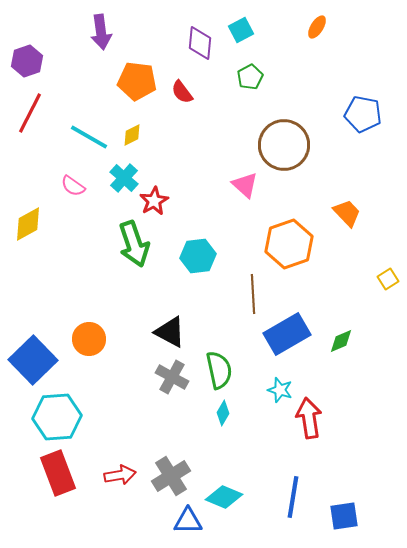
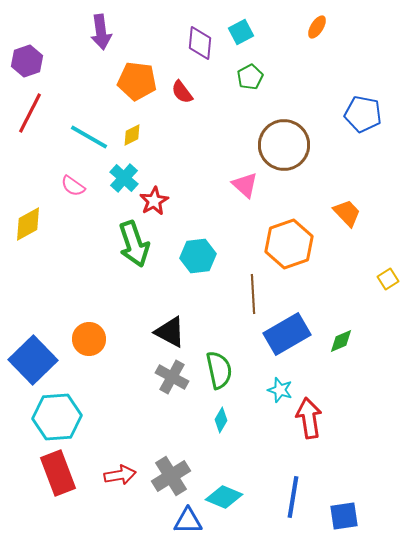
cyan square at (241, 30): moved 2 px down
cyan diamond at (223, 413): moved 2 px left, 7 px down
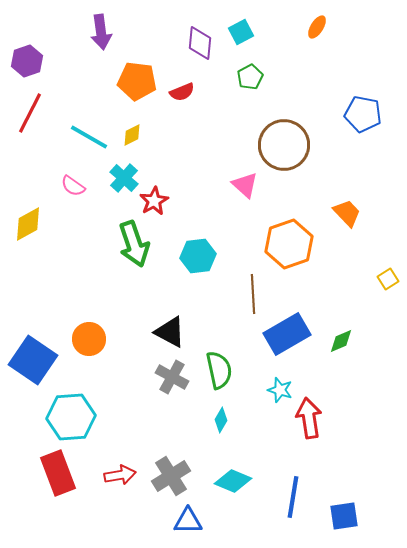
red semicircle at (182, 92): rotated 75 degrees counterclockwise
blue square at (33, 360): rotated 12 degrees counterclockwise
cyan hexagon at (57, 417): moved 14 px right
cyan diamond at (224, 497): moved 9 px right, 16 px up
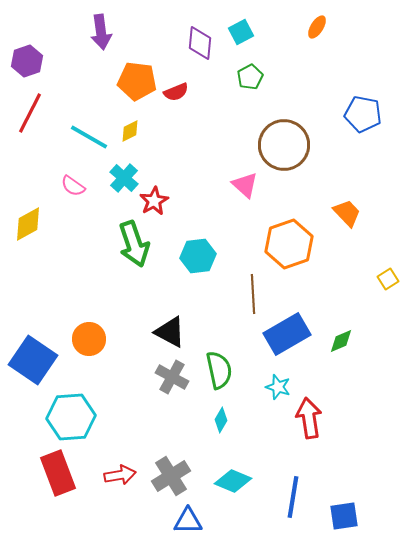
red semicircle at (182, 92): moved 6 px left
yellow diamond at (132, 135): moved 2 px left, 4 px up
cyan star at (280, 390): moved 2 px left, 3 px up
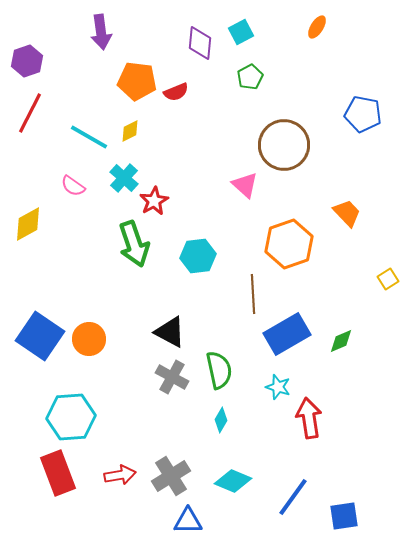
blue square at (33, 360): moved 7 px right, 24 px up
blue line at (293, 497): rotated 27 degrees clockwise
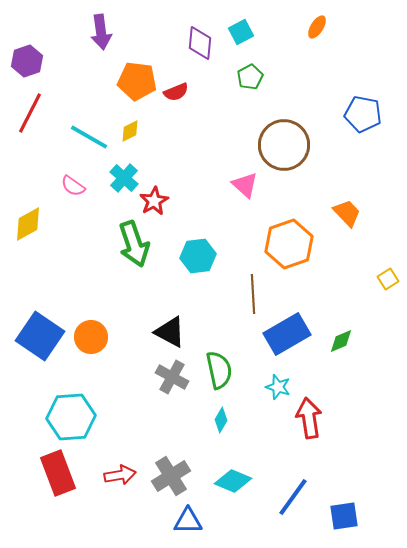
orange circle at (89, 339): moved 2 px right, 2 px up
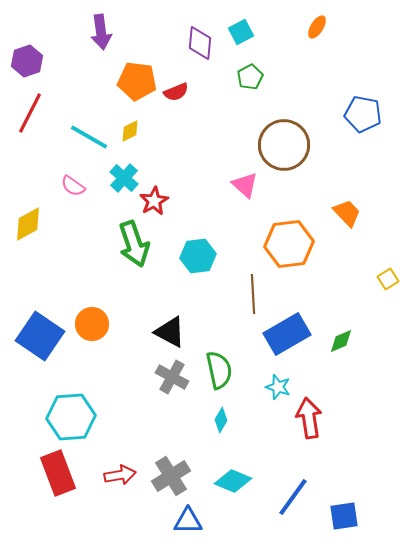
orange hexagon at (289, 244): rotated 12 degrees clockwise
orange circle at (91, 337): moved 1 px right, 13 px up
